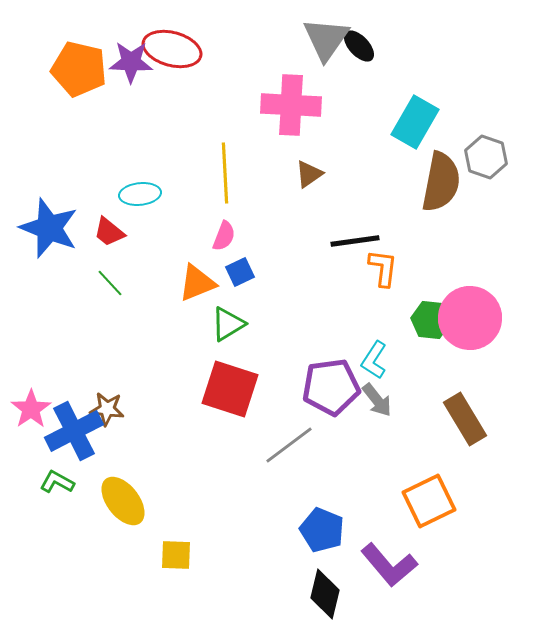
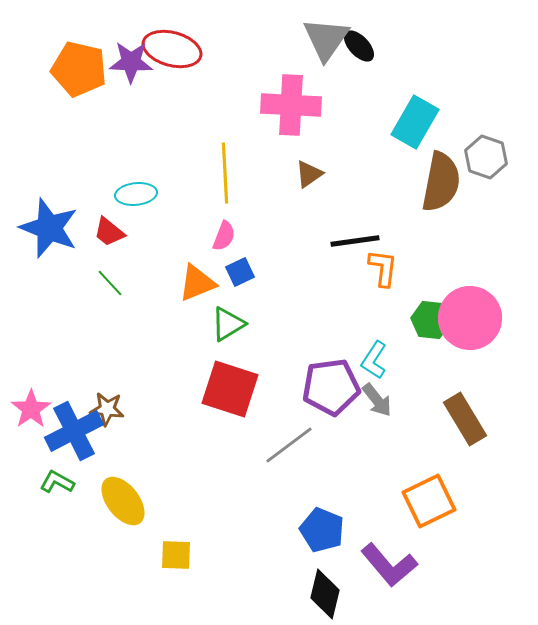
cyan ellipse: moved 4 px left
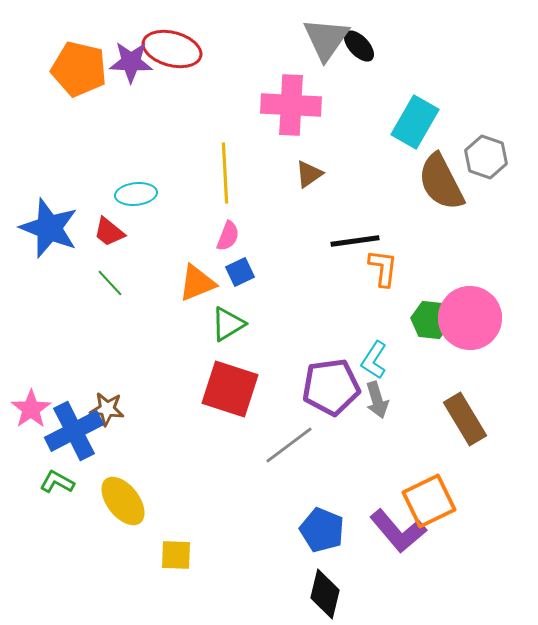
brown semicircle: rotated 142 degrees clockwise
pink semicircle: moved 4 px right
gray arrow: rotated 21 degrees clockwise
purple L-shape: moved 9 px right, 34 px up
